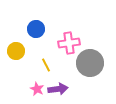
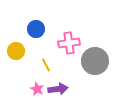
gray circle: moved 5 px right, 2 px up
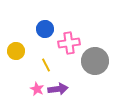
blue circle: moved 9 px right
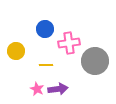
yellow line: rotated 64 degrees counterclockwise
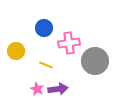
blue circle: moved 1 px left, 1 px up
yellow line: rotated 24 degrees clockwise
